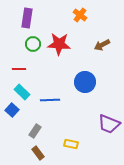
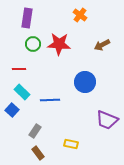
purple trapezoid: moved 2 px left, 4 px up
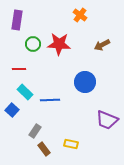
purple rectangle: moved 10 px left, 2 px down
cyan rectangle: moved 3 px right
brown rectangle: moved 6 px right, 4 px up
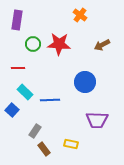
red line: moved 1 px left, 1 px up
purple trapezoid: moved 10 px left; rotated 20 degrees counterclockwise
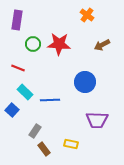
orange cross: moved 7 px right
red line: rotated 24 degrees clockwise
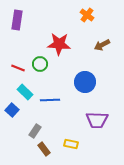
green circle: moved 7 px right, 20 px down
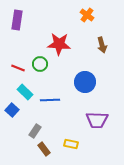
brown arrow: rotated 77 degrees counterclockwise
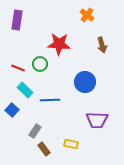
cyan rectangle: moved 2 px up
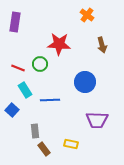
purple rectangle: moved 2 px left, 2 px down
cyan rectangle: rotated 14 degrees clockwise
gray rectangle: rotated 40 degrees counterclockwise
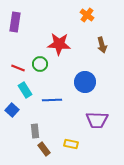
blue line: moved 2 px right
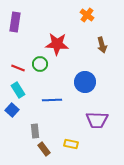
red star: moved 2 px left
cyan rectangle: moved 7 px left
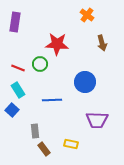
brown arrow: moved 2 px up
